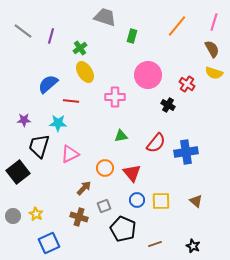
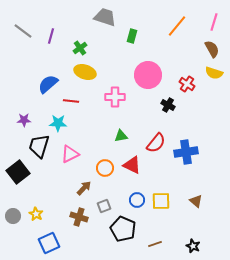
yellow ellipse: rotated 40 degrees counterclockwise
red triangle: moved 8 px up; rotated 24 degrees counterclockwise
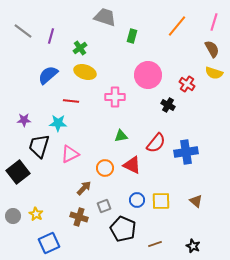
blue semicircle: moved 9 px up
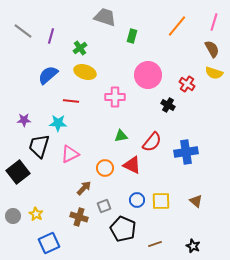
red semicircle: moved 4 px left, 1 px up
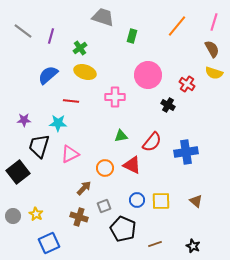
gray trapezoid: moved 2 px left
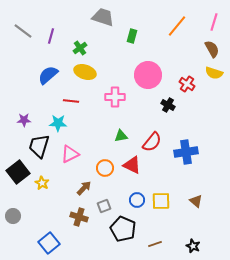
yellow star: moved 6 px right, 31 px up
blue square: rotated 15 degrees counterclockwise
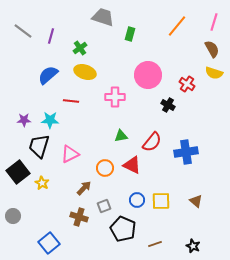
green rectangle: moved 2 px left, 2 px up
cyan star: moved 8 px left, 3 px up
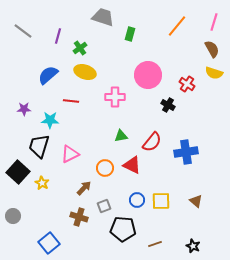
purple line: moved 7 px right
purple star: moved 11 px up
black square: rotated 10 degrees counterclockwise
black pentagon: rotated 20 degrees counterclockwise
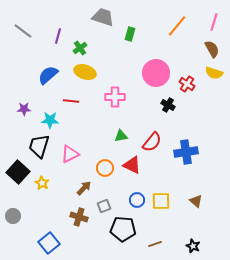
pink circle: moved 8 px right, 2 px up
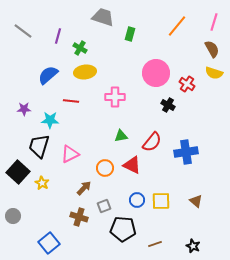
green cross: rotated 24 degrees counterclockwise
yellow ellipse: rotated 25 degrees counterclockwise
